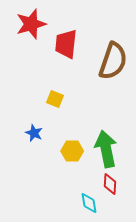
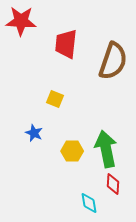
red star: moved 10 px left, 3 px up; rotated 20 degrees clockwise
red diamond: moved 3 px right
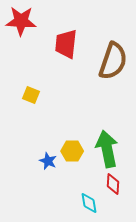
yellow square: moved 24 px left, 4 px up
blue star: moved 14 px right, 28 px down
green arrow: moved 1 px right
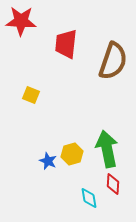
yellow hexagon: moved 3 px down; rotated 15 degrees counterclockwise
cyan diamond: moved 5 px up
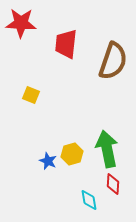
red star: moved 2 px down
cyan diamond: moved 2 px down
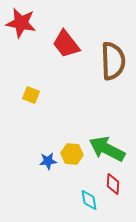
red star: rotated 8 degrees clockwise
red trapezoid: rotated 44 degrees counterclockwise
brown semicircle: rotated 21 degrees counterclockwise
green arrow: rotated 51 degrees counterclockwise
yellow hexagon: rotated 20 degrees clockwise
blue star: rotated 30 degrees counterclockwise
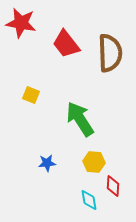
brown semicircle: moved 3 px left, 8 px up
green arrow: moved 27 px left, 30 px up; rotated 30 degrees clockwise
yellow hexagon: moved 22 px right, 8 px down
blue star: moved 1 px left, 2 px down
red diamond: moved 2 px down
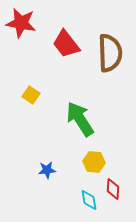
yellow square: rotated 12 degrees clockwise
blue star: moved 7 px down
red diamond: moved 3 px down
